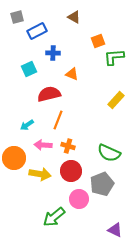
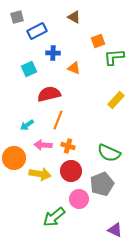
orange triangle: moved 2 px right, 6 px up
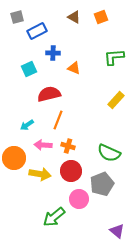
orange square: moved 3 px right, 24 px up
purple triangle: moved 2 px right, 1 px down; rotated 14 degrees clockwise
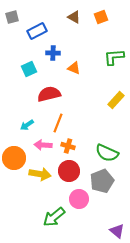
gray square: moved 5 px left
orange line: moved 3 px down
green semicircle: moved 2 px left
red circle: moved 2 px left
gray pentagon: moved 3 px up
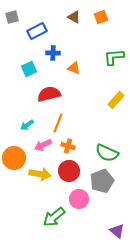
pink arrow: rotated 30 degrees counterclockwise
